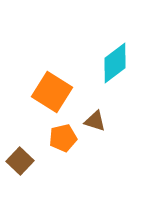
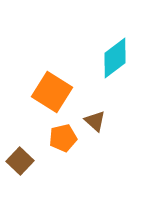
cyan diamond: moved 5 px up
brown triangle: rotated 25 degrees clockwise
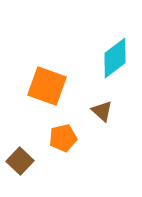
orange square: moved 5 px left, 6 px up; rotated 12 degrees counterclockwise
brown triangle: moved 7 px right, 10 px up
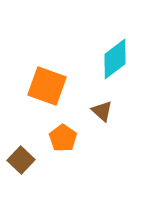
cyan diamond: moved 1 px down
orange pentagon: rotated 24 degrees counterclockwise
brown square: moved 1 px right, 1 px up
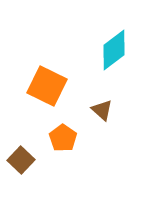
cyan diamond: moved 1 px left, 9 px up
orange square: rotated 6 degrees clockwise
brown triangle: moved 1 px up
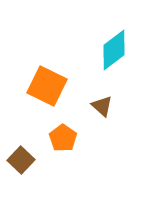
brown triangle: moved 4 px up
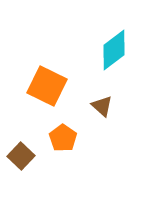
brown square: moved 4 px up
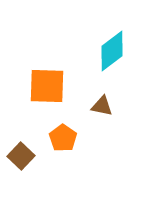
cyan diamond: moved 2 px left, 1 px down
orange square: rotated 24 degrees counterclockwise
brown triangle: rotated 30 degrees counterclockwise
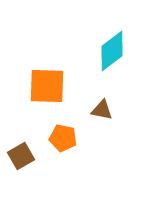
brown triangle: moved 4 px down
orange pentagon: rotated 24 degrees counterclockwise
brown square: rotated 16 degrees clockwise
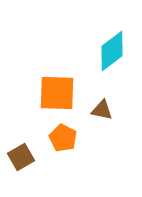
orange square: moved 10 px right, 7 px down
orange pentagon: rotated 16 degrees clockwise
brown square: moved 1 px down
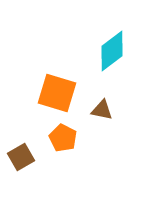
orange square: rotated 15 degrees clockwise
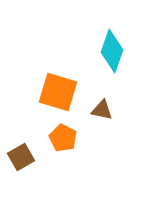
cyan diamond: rotated 33 degrees counterclockwise
orange square: moved 1 px right, 1 px up
